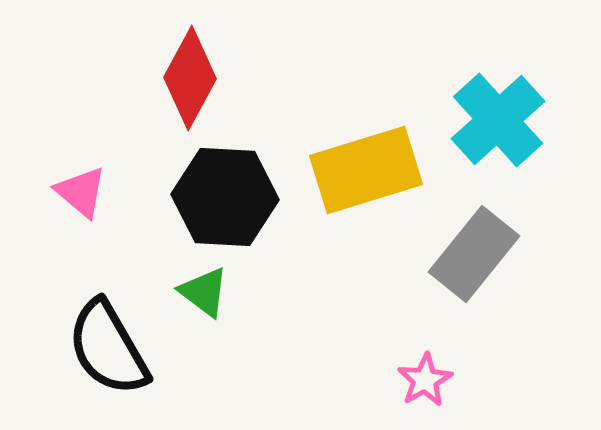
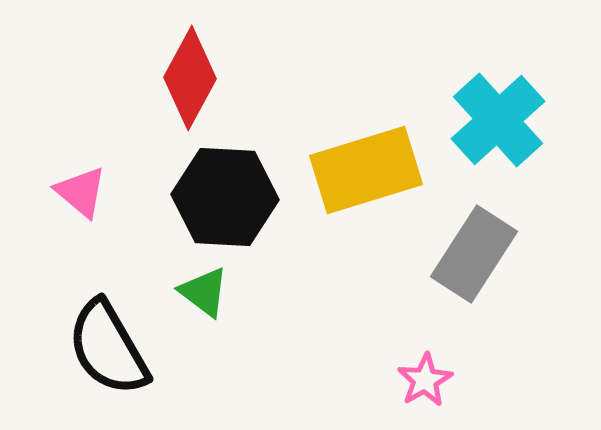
gray rectangle: rotated 6 degrees counterclockwise
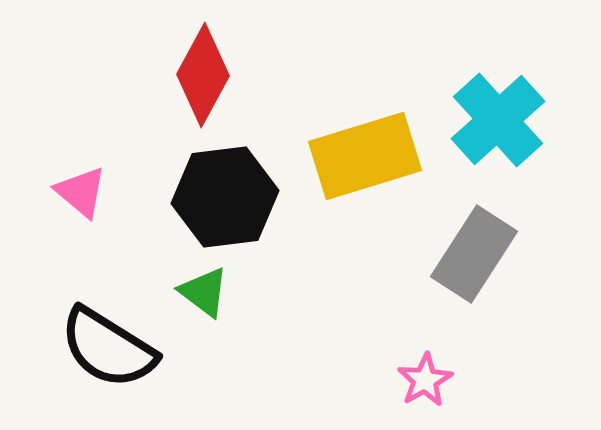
red diamond: moved 13 px right, 3 px up
yellow rectangle: moved 1 px left, 14 px up
black hexagon: rotated 10 degrees counterclockwise
black semicircle: rotated 28 degrees counterclockwise
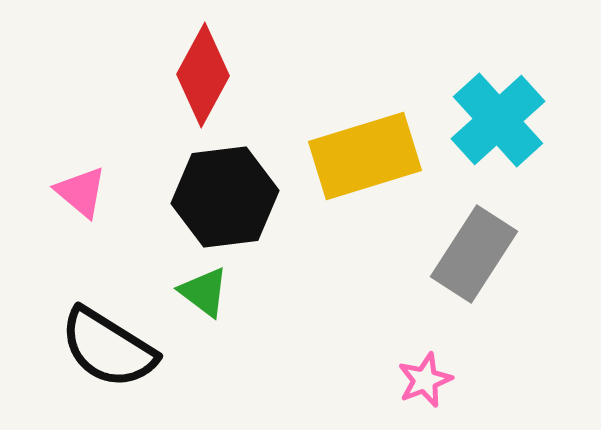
pink star: rotated 8 degrees clockwise
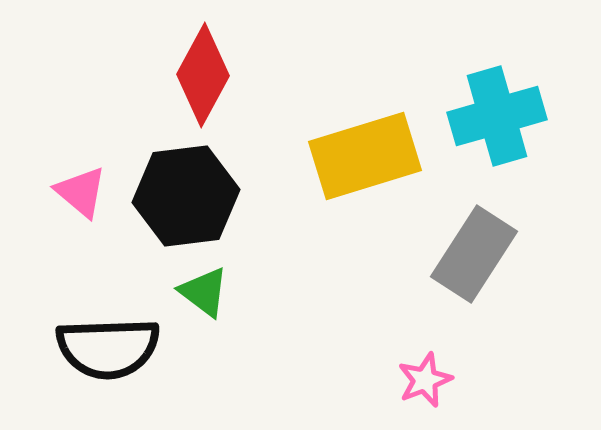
cyan cross: moved 1 px left, 4 px up; rotated 26 degrees clockwise
black hexagon: moved 39 px left, 1 px up
black semicircle: rotated 34 degrees counterclockwise
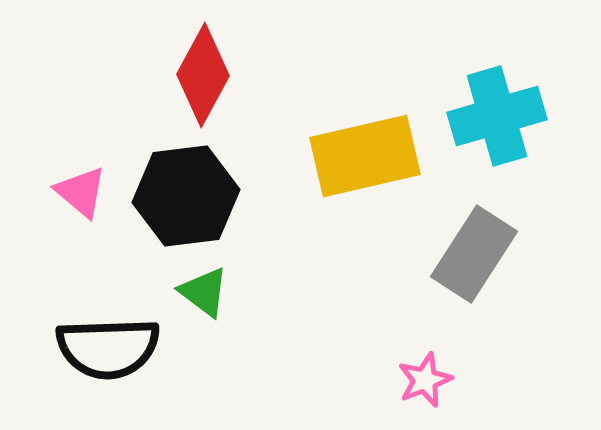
yellow rectangle: rotated 4 degrees clockwise
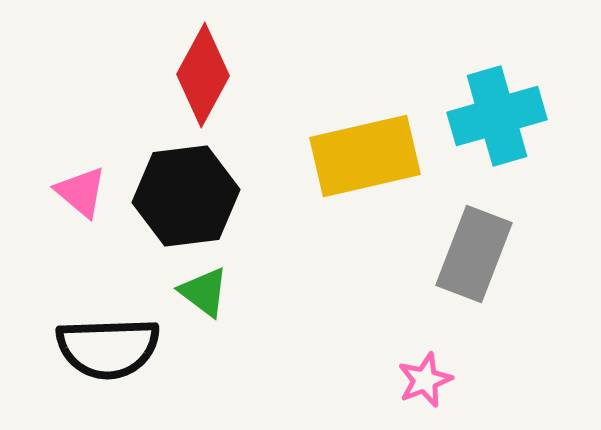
gray rectangle: rotated 12 degrees counterclockwise
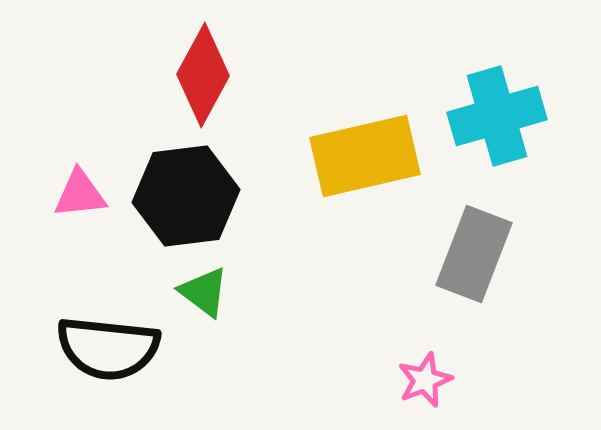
pink triangle: moved 1 px left, 2 px down; rotated 46 degrees counterclockwise
black semicircle: rotated 8 degrees clockwise
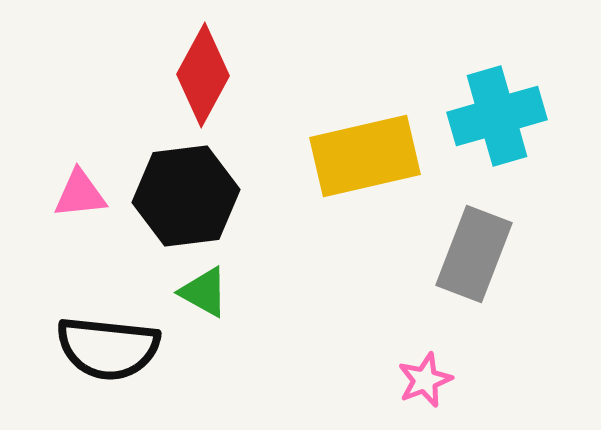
green triangle: rotated 8 degrees counterclockwise
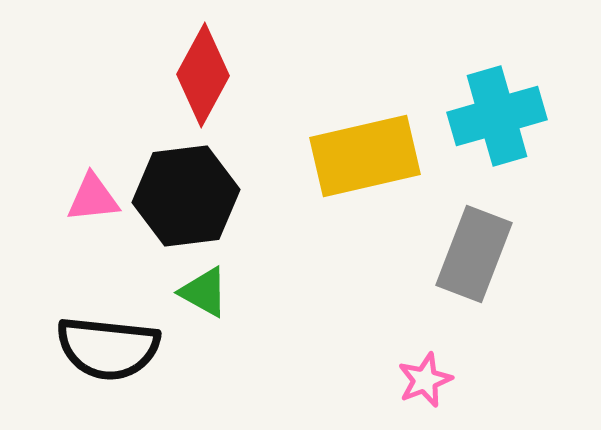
pink triangle: moved 13 px right, 4 px down
